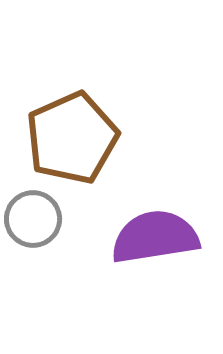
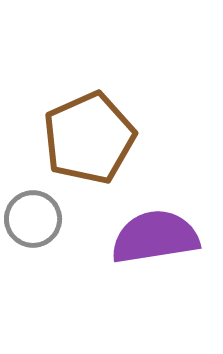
brown pentagon: moved 17 px right
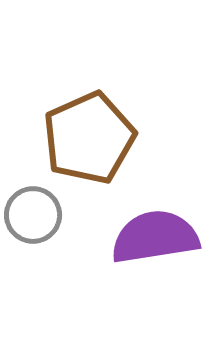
gray circle: moved 4 px up
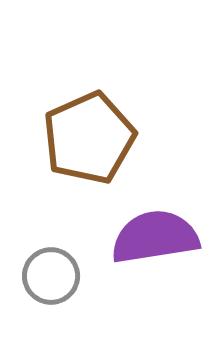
gray circle: moved 18 px right, 61 px down
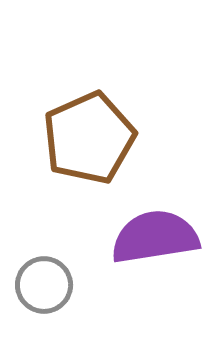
gray circle: moved 7 px left, 9 px down
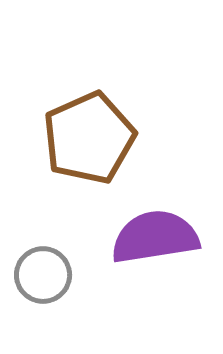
gray circle: moved 1 px left, 10 px up
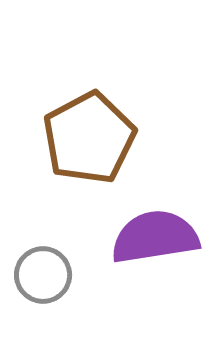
brown pentagon: rotated 4 degrees counterclockwise
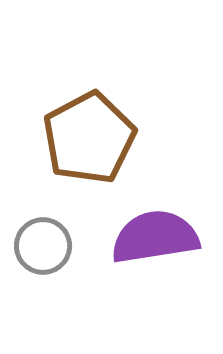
gray circle: moved 29 px up
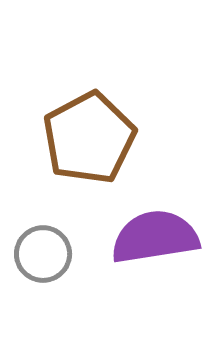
gray circle: moved 8 px down
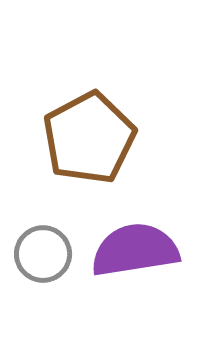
purple semicircle: moved 20 px left, 13 px down
